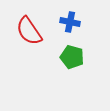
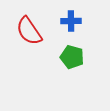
blue cross: moved 1 px right, 1 px up; rotated 12 degrees counterclockwise
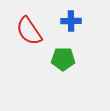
green pentagon: moved 9 px left, 2 px down; rotated 15 degrees counterclockwise
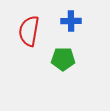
red semicircle: rotated 44 degrees clockwise
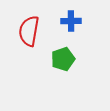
green pentagon: rotated 20 degrees counterclockwise
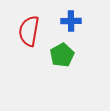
green pentagon: moved 1 px left, 4 px up; rotated 10 degrees counterclockwise
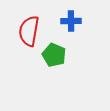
green pentagon: moved 8 px left; rotated 20 degrees counterclockwise
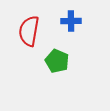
green pentagon: moved 3 px right, 6 px down
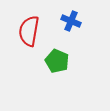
blue cross: rotated 24 degrees clockwise
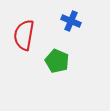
red semicircle: moved 5 px left, 4 px down
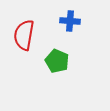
blue cross: moved 1 px left; rotated 18 degrees counterclockwise
